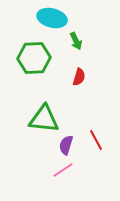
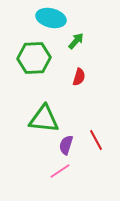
cyan ellipse: moved 1 px left
green arrow: rotated 114 degrees counterclockwise
pink line: moved 3 px left, 1 px down
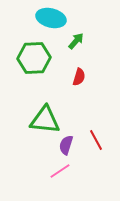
green triangle: moved 1 px right, 1 px down
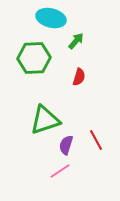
green triangle: rotated 24 degrees counterclockwise
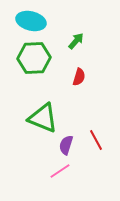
cyan ellipse: moved 20 px left, 3 px down
green triangle: moved 2 px left, 2 px up; rotated 40 degrees clockwise
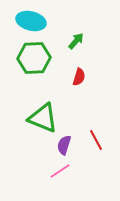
purple semicircle: moved 2 px left
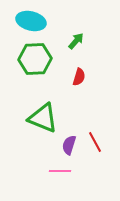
green hexagon: moved 1 px right, 1 px down
red line: moved 1 px left, 2 px down
purple semicircle: moved 5 px right
pink line: rotated 35 degrees clockwise
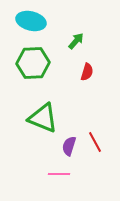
green hexagon: moved 2 px left, 4 px down
red semicircle: moved 8 px right, 5 px up
purple semicircle: moved 1 px down
pink line: moved 1 px left, 3 px down
